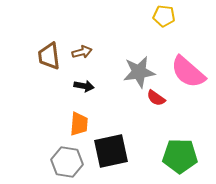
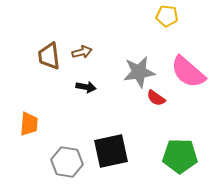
yellow pentagon: moved 3 px right
black arrow: moved 2 px right, 1 px down
orange trapezoid: moved 50 px left
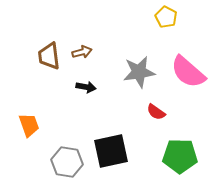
yellow pentagon: moved 1 px left, 1 px down; rotated 20 degrees clockwise
red semicircle: moved 14 px down
orange trapezoid: moved 1 px down; rotated 25 degrees counterclockwise
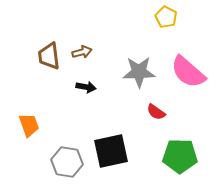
gray star: rotated 8 degrees clockwise
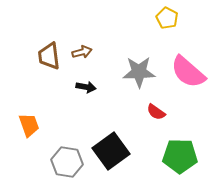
yellow pentagon: moved 1 px right, 1 px down
black square: rotated 24 degrees counterclockwise
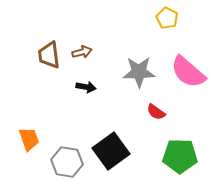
brown trapezoid: moved 1 px up
orange trapezoid: moved 14 px down
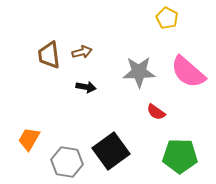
orange trapezoid: rotated 130 degrees counterclockwise
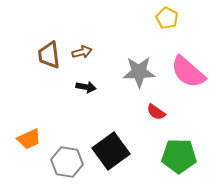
orange trapezoid: rotated 145 degrees counterclockwise
green pentagon: moved 1 px left
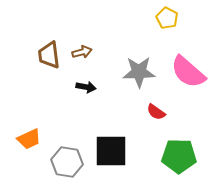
black square: rotated 36 degrees clockwise
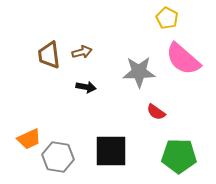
pink semicircle: moved 5 px left, 13 px up
gray hexagon: moved 9 px left, 5 px up
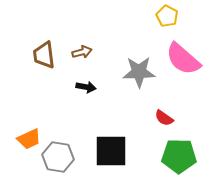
yellow pentagon: moved 2 px up
brown trapezoid: moved 5 px left
red semicircle: moved 8 px right, 6 px down
